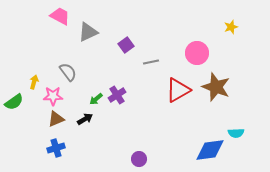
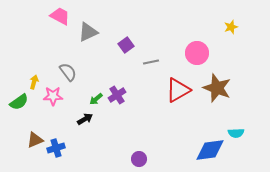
brown star: moved 1 px right, 1 px down
green semicircle: moved 5 px right
brown triangle: moved 21 px left, 21 px down
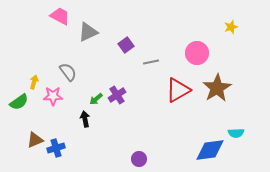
brown star: rotated 20 degrees clockwise
black arrow: rotated 70 degrees counterclockwise
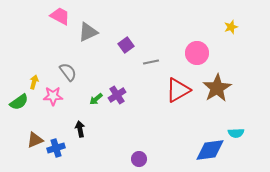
black arrow: moved 5 px left, 10 px down
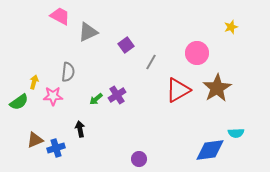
gray line: rotated 49 degrees counterclockwise
gray semicircle: rotated 42 degrees clockwise
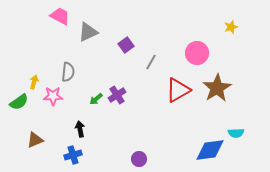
blue cross: moved 17 px right, 7 px down
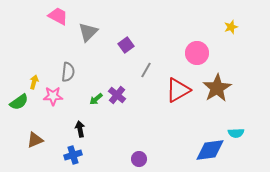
pink trapezoid: moved 2 px left
gray triangle: rotated 20 degrees counterclockwise
gray line: moved 5 px left, 8 px down
purple cross: rotated 18 degrees counterclockwise
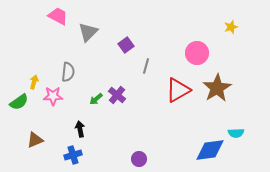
gray line: moved 4 px up; rotated 14 degrees counterclockwise
